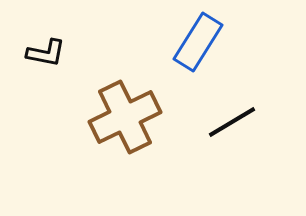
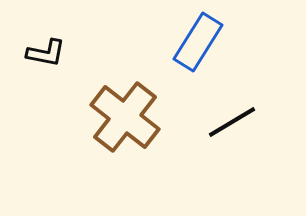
brown cross: rotated 26 degrees counterclockwise
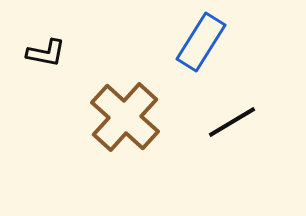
blue rectangle: moved 3 px right
brown cross: rotated 4 degrees clockwise
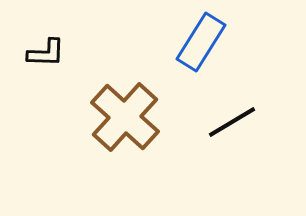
black L-shape: rotated 9 degrees counterclockwise
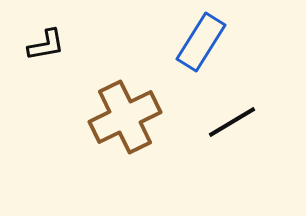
black L-shape: moved 8 px up; rotated 12 degrees counterclockwise
brown cross: rotated 22 degrees clockwise
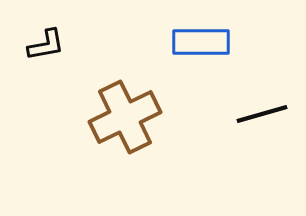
blue rectangle: rotated 58 degrees clockwise
black line: moved 30 px right, 8 px up; rotated 15 degrees clockwise
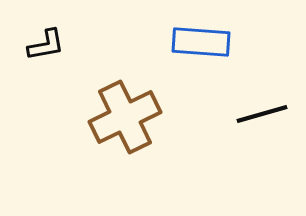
blue rectangle: rotated 4 degrees clockwise
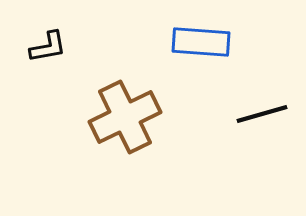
black L-shape: moved 2 px right, 2 px down
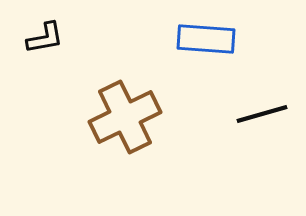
blue rectangle: moved 5 px right, 3 px up
black L-shape: moved 3 px left, 9 px up
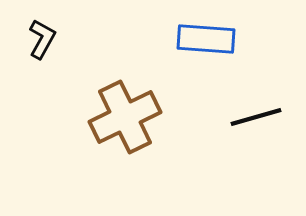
black L-shape: moved 3 px left, 1 px down; rotated 51 degrees counterclockwise
black line: moved 6 px left, 3 px down
